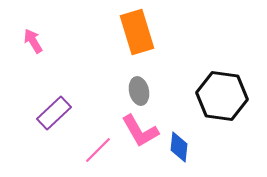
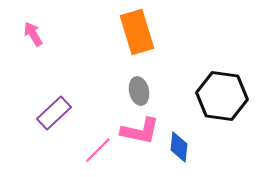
pink arrow: moved 7 px up
pink L-shape: rotated 48 degrees counterclockwise
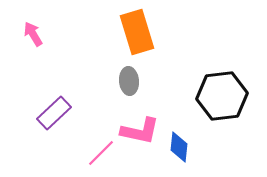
gray ellipse: moved 10 px left, 10 px up; rotated 8 degrees clockwise
black hexagon: rotated 15 degrees counterclockwise
pink line: moved 3 px right, 3 px down
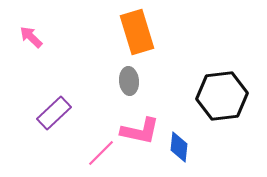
pink arrow: moved 2 px left, 3 px down; rotated 15 degrees counterclockwise
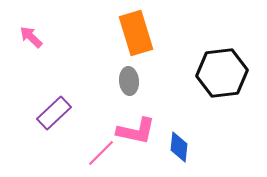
orange rectangle: moved 1 px left, 1 px down
black hexagon: moved 23 px up
pink L-shape: moved 4 px left
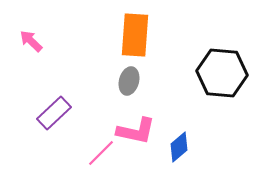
orange rectangle: moved 1 px left, 2 px down; rotated 21 degrees clockwise
pink arrow: moved 4 px down
black hexagon: rotated 12 degrees clockwise
gray ellipse: rotated 20 degrees clockwise
blue diamond: rotated 44 degrees clockwise
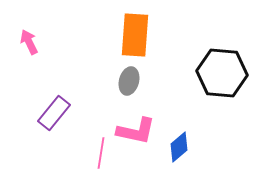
pink arrow: moved 2 px left, 1 px down; rotated 20 degrees clockwise
purple rectangle: rotated 8 degrees counterclockwise
pink line: rotated 36 degrees counterclockwise
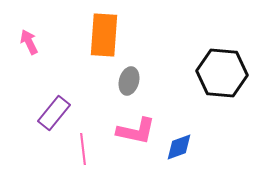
orange rectangle: moved 31 px left
blue diamond: rotated 20 degrees clockwise
pink line: moved 18 px left, 4 px up; rotated 16 degrees counterclockwise
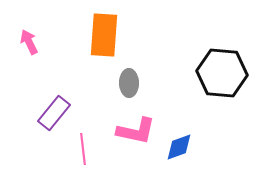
gray ellipse: moved 2 px down; rotated 16 degrees counterclockwise
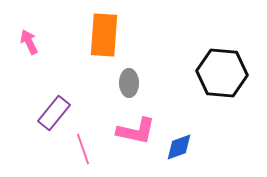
pink line: rotated 12 degrees counterclockwise
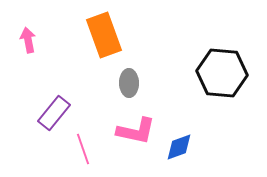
orange rectangle: rotated 24 degrees counterclockwise
pink arrow: moved 1 px left, 2 px up; rotated 15 degrees clockwise
